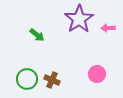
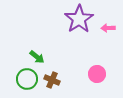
green arrow: moved 22 px down
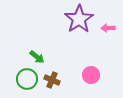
pink circle: moved 6 px left, 1 px down
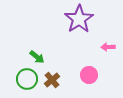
pink arrow: moved 19 px down
pink circle: moved 2 px left
brown cross: rotated 28 degrees clockwise
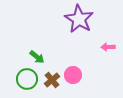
purple star: rotated 8 degrees counterclockwise
pink circle: moved 16 px left
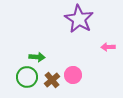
green arrow: rotated 35 degrees counterclockwise
green circle: moved 2 px up
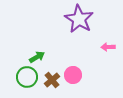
green arrow: rotated 35 degrees counterclockwise
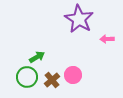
pink arrow: moved 1 px left, 8 px up
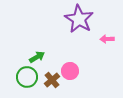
pink circle: moved 3 px left, 4 px up
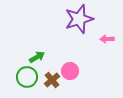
purple star: rotated 24 degrees clockwise
